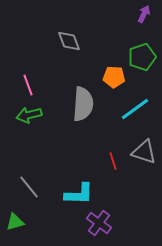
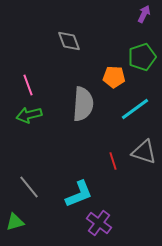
cyan L-shape: rotated 24 degrees counterclockwise
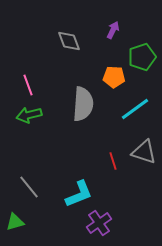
purple arrow: moved 31 px left, 16 px down
purple cross: rotated 20 degrees clockwise
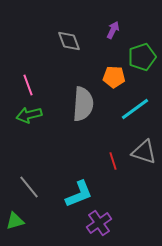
green triangle: moved 1 px up
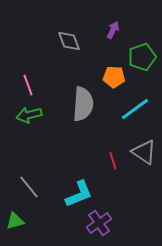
gray triangle: rotated 16 degrees clockwise
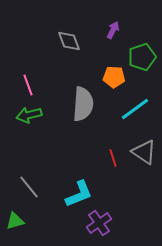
red line: moved 3 px up
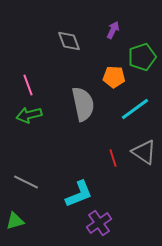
gray semicircle: rotated 16 degrees counterclockwise
gray line: moved 3 px left, 5 px up; rotated 25 degrees counterclockwise
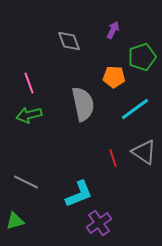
pink line: moved 1 px right, 2 px up
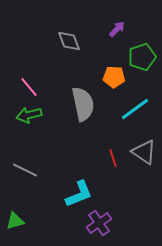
purple arrow: moved 4 px right, 1 px up; rotated 18 degrees clockwise
pink line: moved 4 px down; rotated 20 degrees counterclockwise
gray line: moved 1 px left, 12 px up
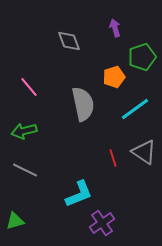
purple arrow: moved 2 px left, 1 px up; rotated 60 degrees counterclockwise
orange pentagon: rotated 20 degrees counterclockwise
green arrow: moved 5 px left, 16 px down
purple cross: moved 3 px right
